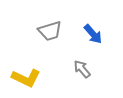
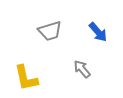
blue arrow: moved 5 px right, 2 px up
yellow L-shape: rotated 52 degrees clockwise
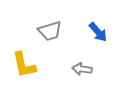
gray arrow: rotated 42 degrees counterclockwise
yellow L-shape: moved 2 px left, 13 px up
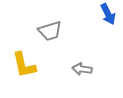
blue arrow: moved 10 px right, 18 px up; rotated 15 degrees clockwise
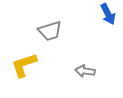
yellow L-shape: rotated 84 degrees clockwise
gray arrow: moved 3 px right, 2 px down
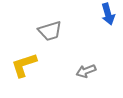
blue arrow: rotated 10 degrees clockwise
gray arrow: moved 1 px right; rotated 30 degrees counterclockwise
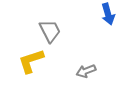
gray trapezoid: rotated 100 degrees counterclockwise
yellow L-shape: moved 7 px right, 4 px up
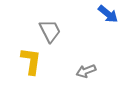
blue arrow: rotated 35 degrees counterclockwise
yellow L-shape: rotated 116 degrees clockwise
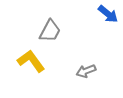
gray trapezoid: rotated 55 degrees clockwise
yellow L-shape: rotated 44 degrees counterclockwise
